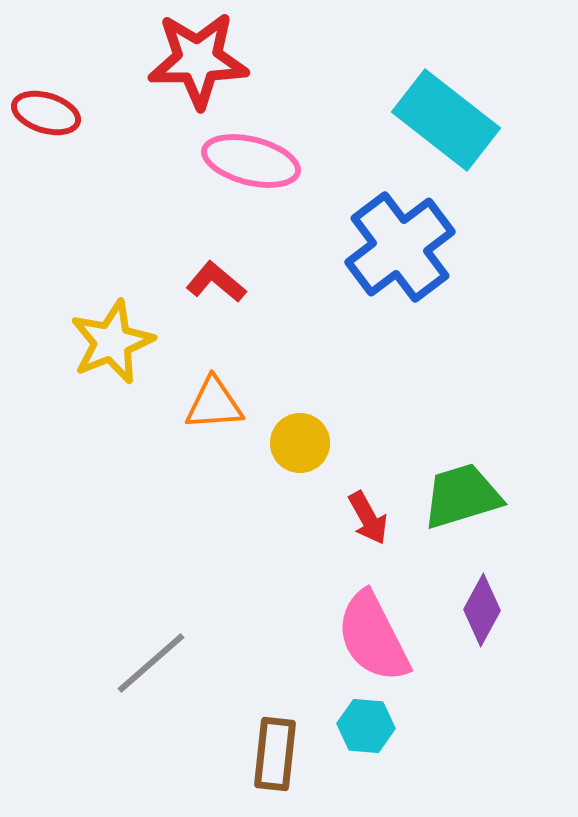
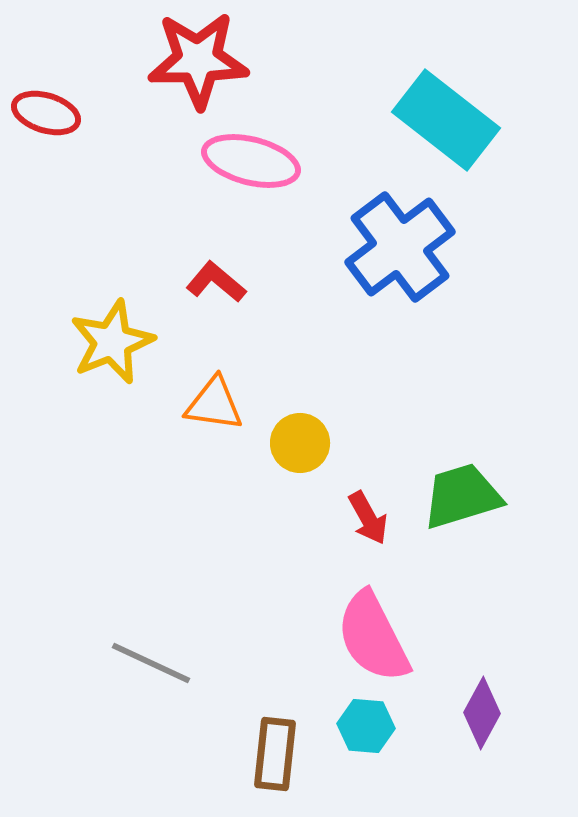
orange triangle: rotated 12 degrees clockwise
purple diamond: moved 103 px down
gray line: rotated 66 degrees clockwise
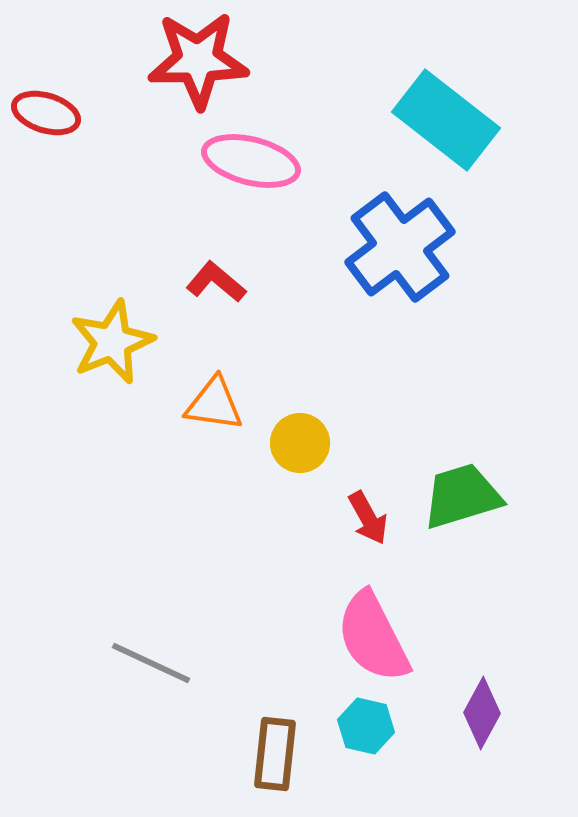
cyan hexagon: rotated 8 degrees clockwise
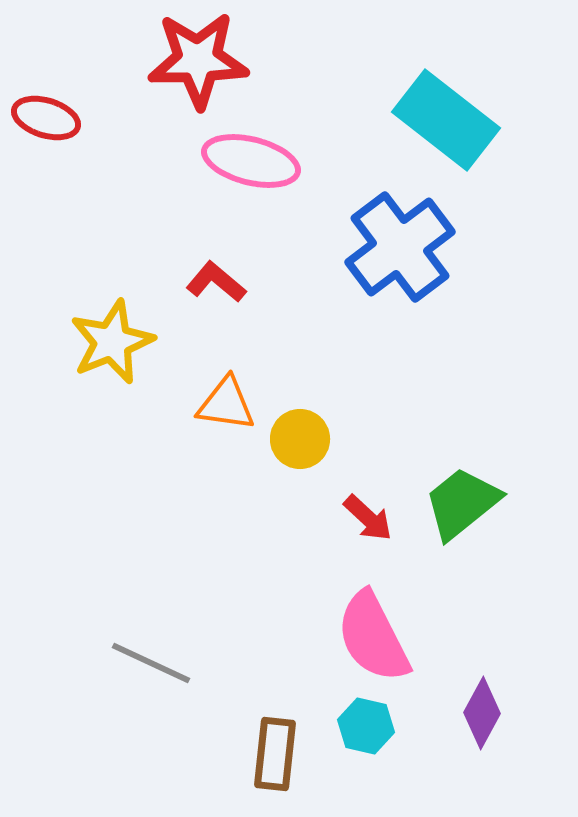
red ellipse: moved 5 px down
orange triangle: moved 12 px right
yellow circle: moved 4 px up
green trapezoid: moved 7 px down; rotated 22 degrees counterclockwise
red arrow: rotated 18 degrees counterclockwise
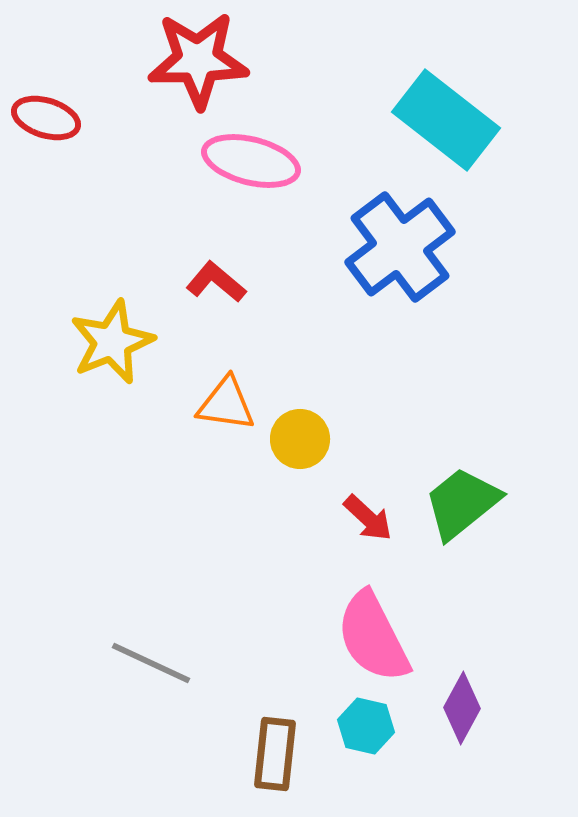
purple diamond: moved 20 px left, 5 px up
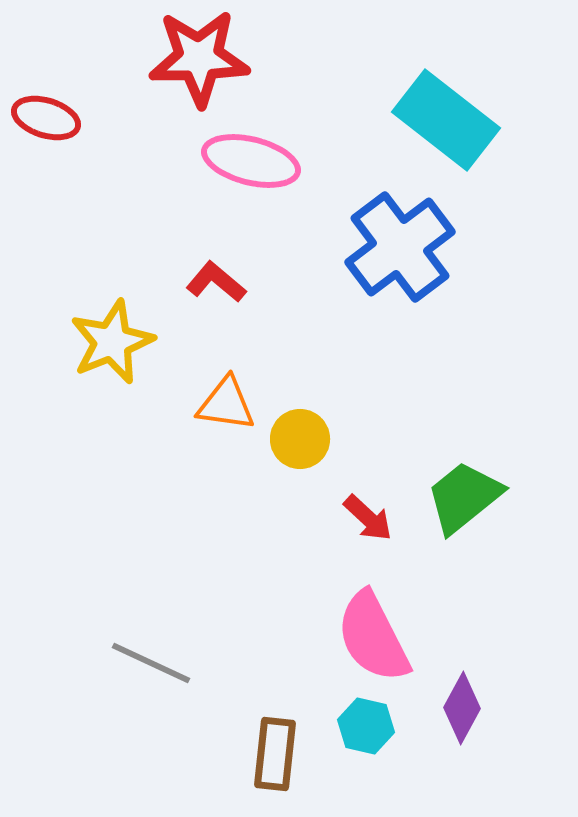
red star: moved 1 px right, 2 px up
green trapezoid: moved 2 px right, 6 px up
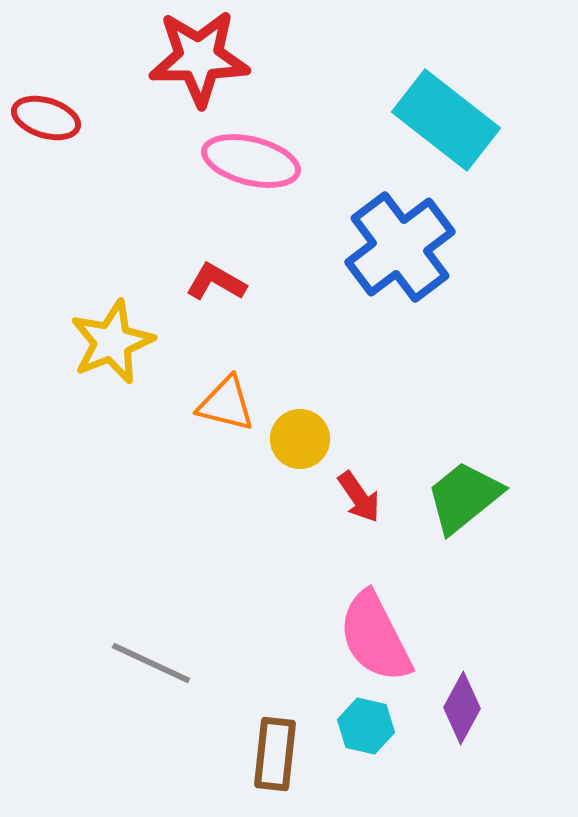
red L-shape: rotated 10 degrees counterclockwise
orange triangle: rotated 6 degrees clockwise
red arrow: moved 9 px left, 21 px up; rotated 12 degrees clockwise
pink semicircle: moved 2 px right
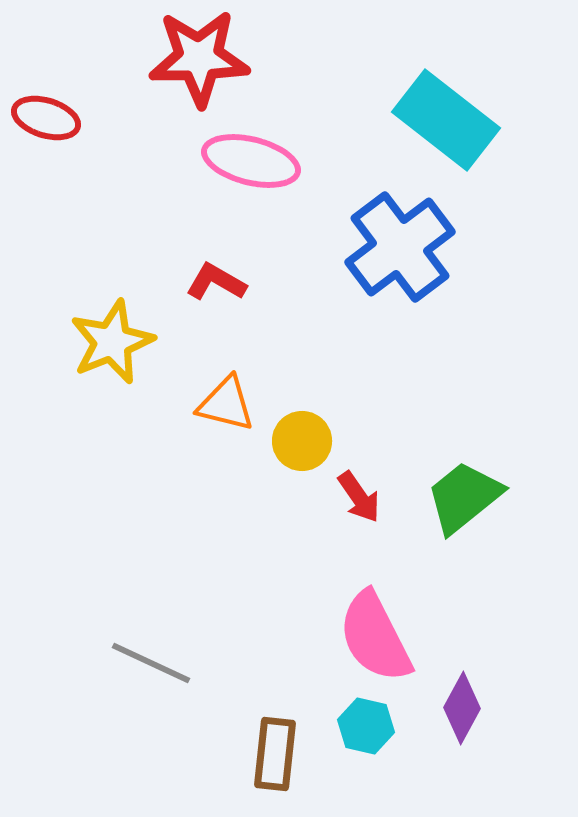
yellow circle: moved 2 px right, 2 px down
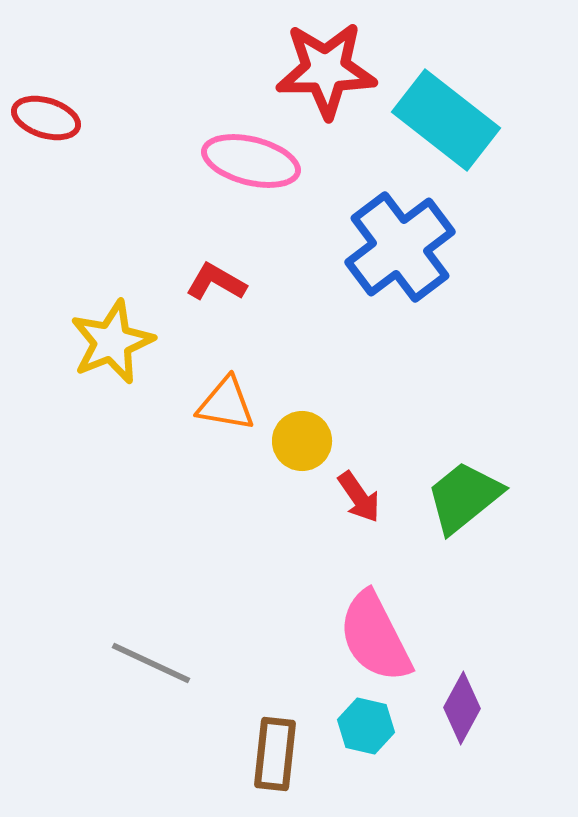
red star: moved 127 px right, 12 px down
orange triangle: rotated 4 degrees counterclockwise
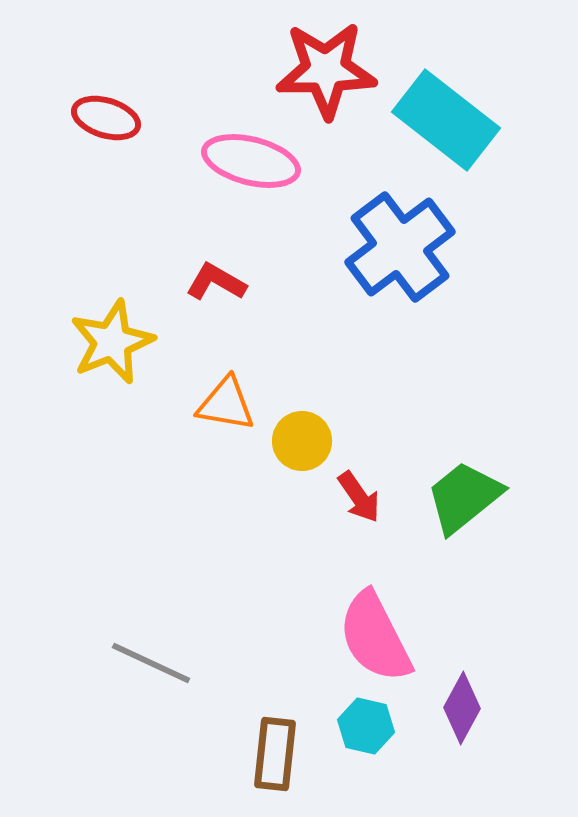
red ellipse: moved 60 px right
